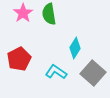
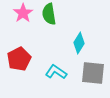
cyan diamond: moved 4 px right, 5 px up
gray square: rotated 35 degrees counterclockwise
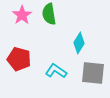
pink star: moved 1 px left, 2 px down
red pentagon: rotated 30 degrees counterclockwise
cyan L-shape: moved 1 px up
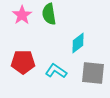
cyan diamond: moved 1 px left; rotated 20 degrees clockwise
red pentagon: moved 4 px right, 3 px down; rotated 15 degrees counterclockwise
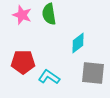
pink star: rotated 18 degrees counterclockwise
cyan L-shape: moved 7 px left, 6 px down
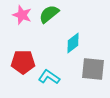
green semicircle: rotated 60 degrees clockwise
cyan diamond: moved 5 px left
gray square: moved 4 px up
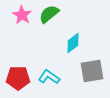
pink star: rotated 12 degrees clockwise
red pentagon: moved 5 px left, 16 px down
gray square: moved 1 px left, 2 px down; rotated 15 degrees counterclockwise
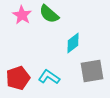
green semicircle: rotated 100 degrees counterclockwise
red pentagon: rotated 20 degrees counterclockwise
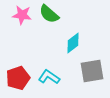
pink star: rotated 24 degrees counterclockwise
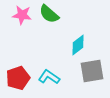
cyan diamond: moved 5 px right, 2 px down
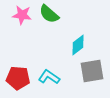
red pentagon: rotated 25 degrees clockwise
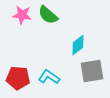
green semicircle: moved 1 px left, 1 px down
